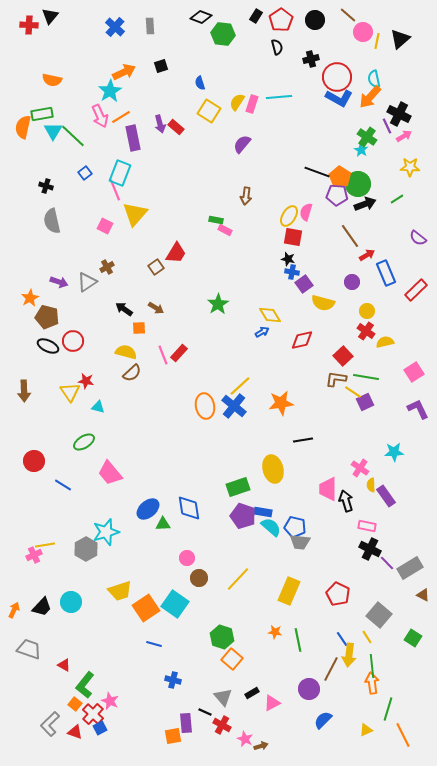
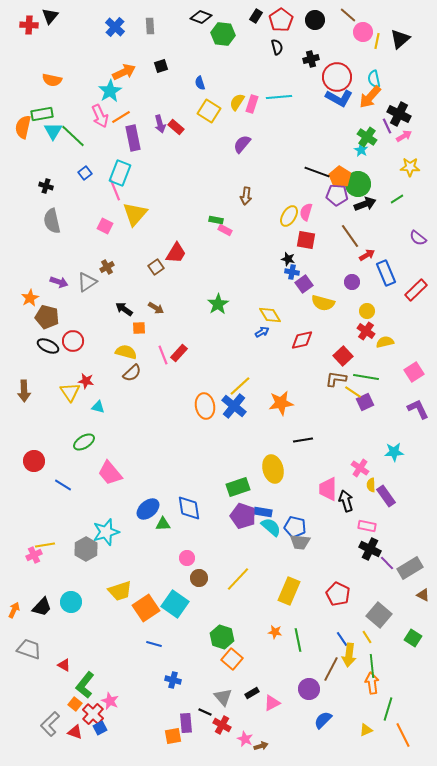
red square at (293, 237): moved 13 px right, 3 px down
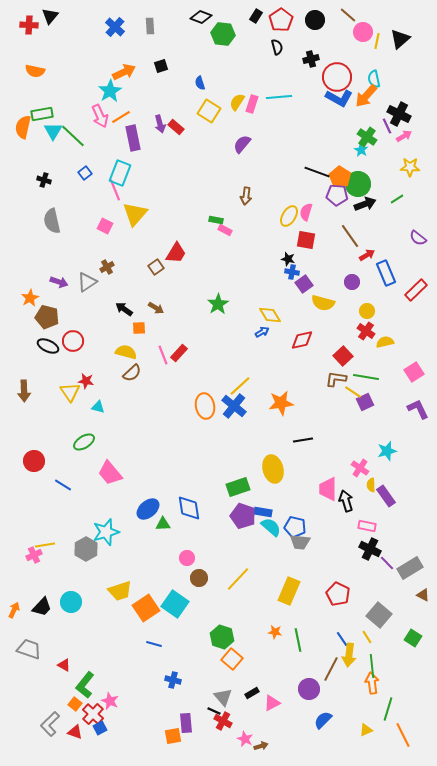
orange semicircle at (52, 80): moved 17 px left, 9 px up
orange arrow at (370, 97): moved 4 px left, 1 px up
black cross at (46, 186): moved 2 px left, 6 px up
cyan star at (394, 452): moved 7 px left, 1 px up; rotated 12 degrees counterclockwise
black line at (205, 712): moved 9 px right, 1 px up
red cross at (222, 725): moved 1 px right, 4 px up
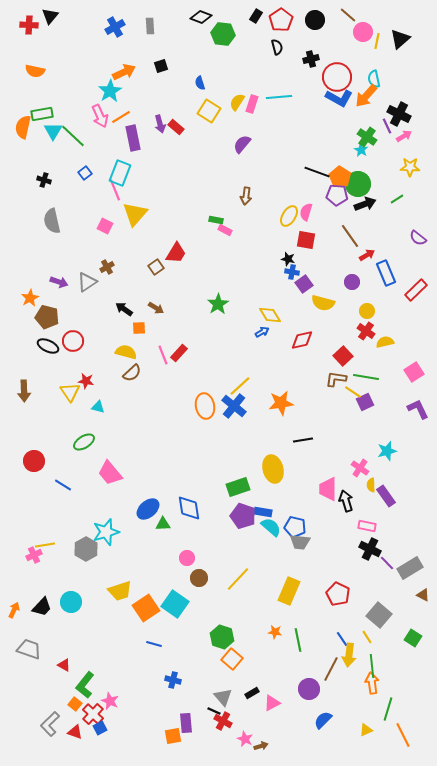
blue cross at (115, 27): rotated 18 degrees clockwise
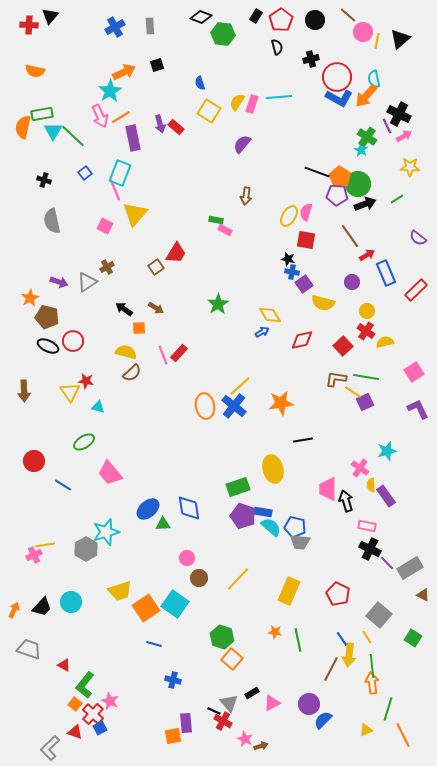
black square at (161, 66): moved 4 px left, 1 px up
red square at (343, 356): moved 10 px up
purple circle at (309, 689): moved 15 px down
gray triangle at (223, 697): moved 6 px right, 6 px down
gray L-shape at (50, 724): moved 24 px down
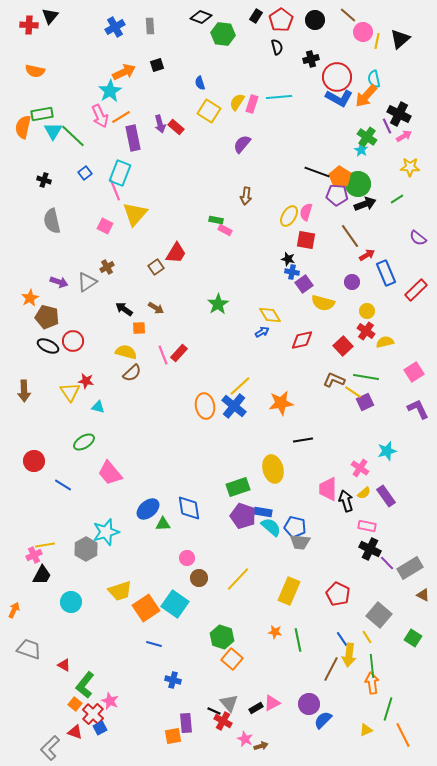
brown L-shape at (336, 379): moved 2 px left, 1 px down; rotated 15 degrees clockwise
yellow semicircle at (371, 485): moved 7 px left, 8 px down; rotated 128 degrees counterclockwise
black trapezoid at (42, 607): moved 32 px up; rotated 15 degrees counterclockwise
black rectangle at (252, 693): moved 4 px right, 15 px down
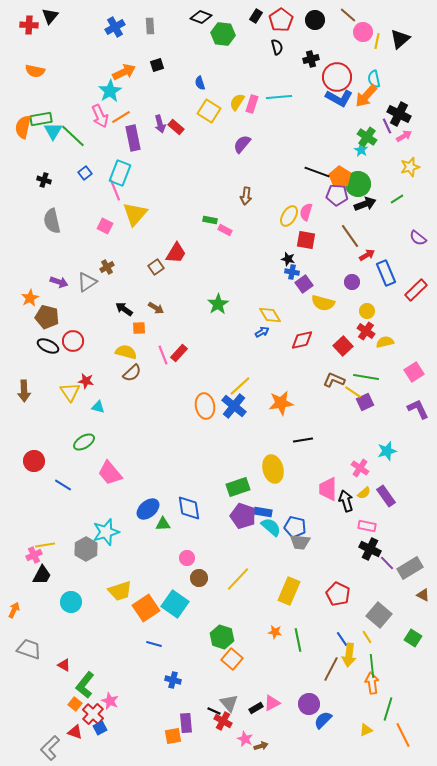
green rectangle at (42, 114): moved 1 px left, 5 px down
yellow star at (410, 167): rotated 18 degrees counterclockwise
green rectangle at (216, 220): moved 6 px left
